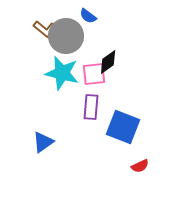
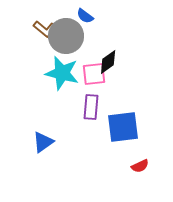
blue semicircle: moved 3 px left
blue square: rotated 28 degrees counterclockwise
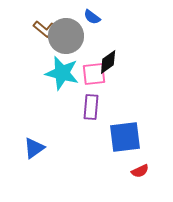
blue semicircle: moved 7 px right, 1 px down
blue square: moved 2 px right, 10 px down
blue triangle: moved 9 px left, 6 px down
red semicircle: moved 5 px down
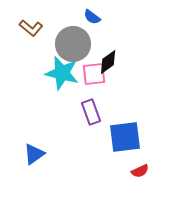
brown L-shape: moved 14 px left, 1 px up
gray circle: moved 7 px right, 8 px down
purple rectangle: moved 5 px down; rotated 25 degrees counterclockwise
blue triangle: moved 6 px down
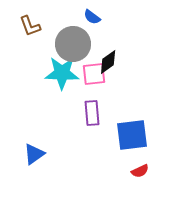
brown L-shape: moved 1 px left, 2 px up; rotated 30 degrees clockwise
cyan star: rotated 12 degrees counterclockwise
purple rectangle: moved 1 px right, 1 px down; rotated 15 degrees clockwise
blue square: moved 7 px right, 2 px up
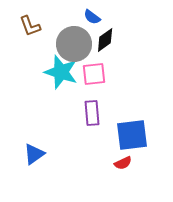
gray circle: moved 1 px right
black diamond: moved 3 px left, 22 px up
cyan star: moved 1 px left, 1 px up; rotated 16 degrees clockwise
red semicircle: moved 17 px left, 8 px up
